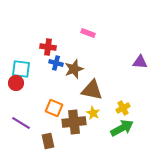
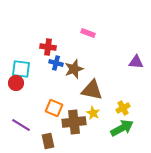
purple triangle: moved 4 px left
purple line: moved 2 px down
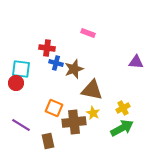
red cross: moved 1 px left, 1 px down
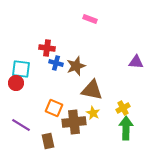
pink rectangle: moved 2 px right, 14 px up
brown star: moved 2 px right, 3 px up
green arrow: moved 4 px right; rotated 60 degrees counterclockwise
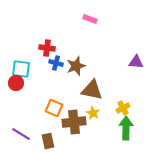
purple line: moved 9 px down
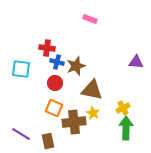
blue cross: moved 1 px right, 1 px up
red circle: moved 39 px right
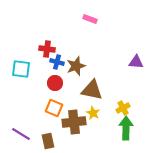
red cross: moved 1 px down
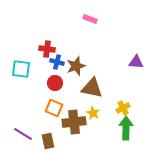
brown triangle: moved 2 px up
purple line: moved 2 px right
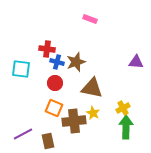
brown star: moved 4 px up
brown cross: moved 1 px up
green arrow: moved 1 px up
purple line: rotated 60 degrees counterclockwise
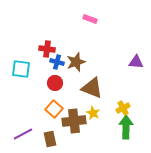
brown triangle: rotated 10 degrees clockwise
orange square: moved 1 px down; rotated 18 degrees clockwise
brown rectangle: moved 2 px right, 2 px up
